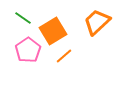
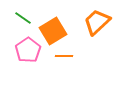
orange line: rotated 42 degrees clockwise
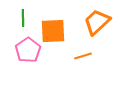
green line: rotated 54 degrees clockwise
orange square: rotated 28 degrees clockwise
orange line: moved 19 px right; rotated 18 degrees counterclockwise
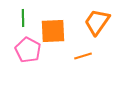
orange trapezoid: rotated 12 degrees counterclockwise
pink pentagon: rotated 10 degrees counterclockwise
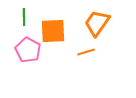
green line: moved 1 px right, 1 px up
orange trapezoid: moved 1 px down
orange line: moved 3 px right, 4 px up
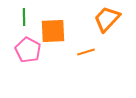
orange trapezoid: moved 10 px right, 4 px up; rotated 8 degrees clockwise
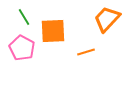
green line: rotated 30 degrees counterclockwise
pink pentagon: moved 6 px left, 2 px up
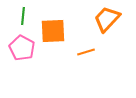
green line: moved 1 px left, 1 px up; rotated 36 degrees clockwise
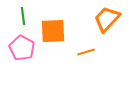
green line: rotated 12 degrees counterclockwise
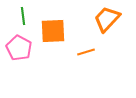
pink pentagon: moved 3 px left
